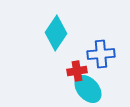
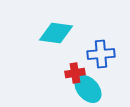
cyan diamond: rotated 64 degrees clockwise
red cross: moved 2 px left, 2 px down
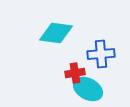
cyan ellipse: rotated 20 degrees counterclockwise
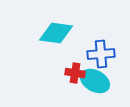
red cross: rotated 18 degrees clockwise
cyan ellipse: moved 7 px right, 8 px up
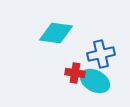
blue cross: rotated 8 degrees counterclockwise
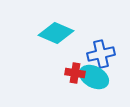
cyan diamond: rotated 16 degrees clockwise
cyan ellipse: moved 1 px left, 4 px up
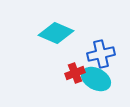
red cross: rotated 30 degrees counterclockwise
cyan ellipse: moved 2 px right, 2 px down
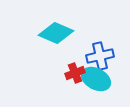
blue cross: moved 1 px left, 2 px down
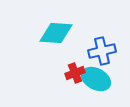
cyan diamond: rotated 20 degrees counterclockwise
blue cross: moved 2 px right, 5 px up
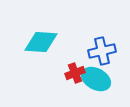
cyan diamond: moved 15 px left, 9 px down
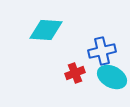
cyan diamond: moved 5 px right, 12 px up
cyan ellipse: moved 16 px right, 2 px up
